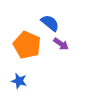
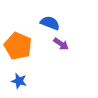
blue semicircle: rotated 18 degrees counterclockwise
orange pentagon: moved 9 px left, 1 px down
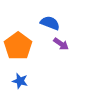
orange pentagon: rotated 12 degrees clockwise
blue star: moved 1 px right
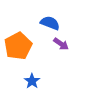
orange pentagon: rotated 8 degrees clockwise
blue star: moved 12 px right; rotated 21 degrees clockwise
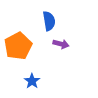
blue semicircle: moved 1 px left, 2 px up; rotated 60 degrees clockwise
purple arrow: rotated 21 degrees counterclockwise
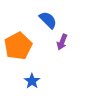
blue semicircle: moved 1 px left, 1 px up; rotated 36 degrees counterclockwise
purple arrow: moved 1 px right, 2 px up; rotated 98 degrees clockwise
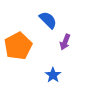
purple arrow: moved 3 px right
blue star: moved 21 px right, 6 px up
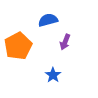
blue semicircle: rotated 60 degrees counterclockwise
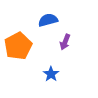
blue star: moved 2 px left, 1 px up
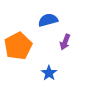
blue star: moved 2 px left, 1 px up
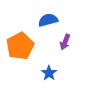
orange pentagon: moved 2 px right
